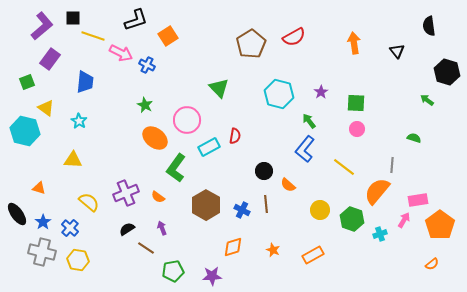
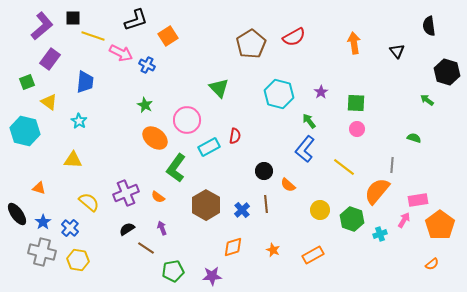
yellow triangle at (46, 108): moved 3 px right, 6 px up
blue cross at (242, 210): rotated 21 degrees clockwise
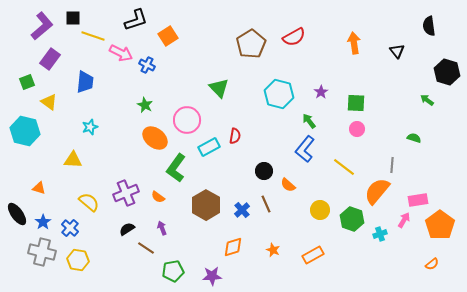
cyan star at (79, 121): moved 11 px right, 6 px down; rotated 21 degrees clockwise
brown line at (266, 204): rotated 18 degrees counterclockwise
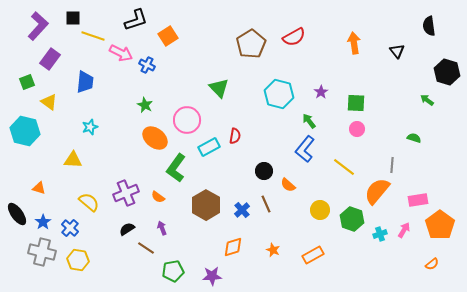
purple L-shape at (42, 26): moved 4 px left; rotated 8 degrees counterclockwise
pink arrow at (404, 220): moved 10 px down
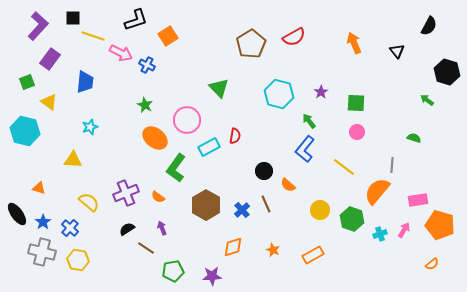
black semicircle at (429, 26): rotated 144 degrees counterclockwise
orange arrow at (354, 43): rotated 15 degrees counterclockwise
pink circle at (357, 129): moved 3 px down
orange pentagon at (440, 225): rotated 20 degrees counterclockwise
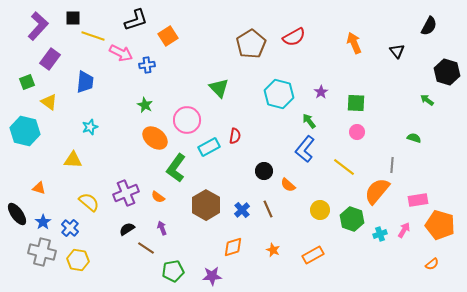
blue cross at (147, 65): rotated 35 degrees counterclockwise
brown line at (266, 204): moved 2 px right, 5 px down
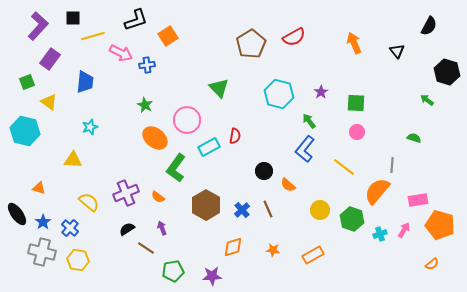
yellow line at (93, 36): rotated 35 degrees counterclockwise
orange star at (273, 250): rotated 16 degrees counterclockwise
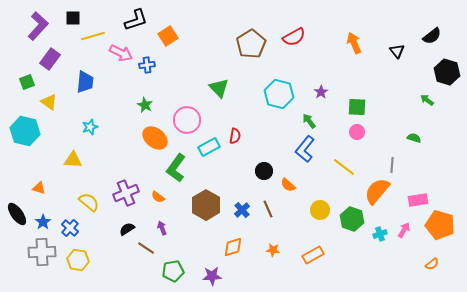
black semicircle at (429, 26): moved 3 px right, 10 px down; rotated 24 degrees clockwise
green square at (356, 103): moved 1 px right, 4 px down
gray cross at (42, 252): rotated 16 degrees counterclockwise
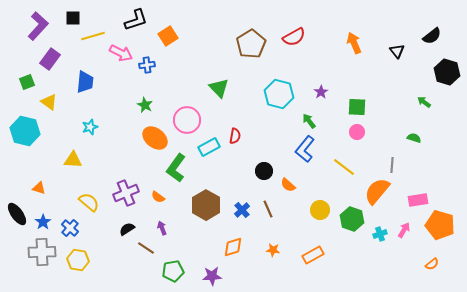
green arrow at (427, 100): moved 3 px left, 2 px down
